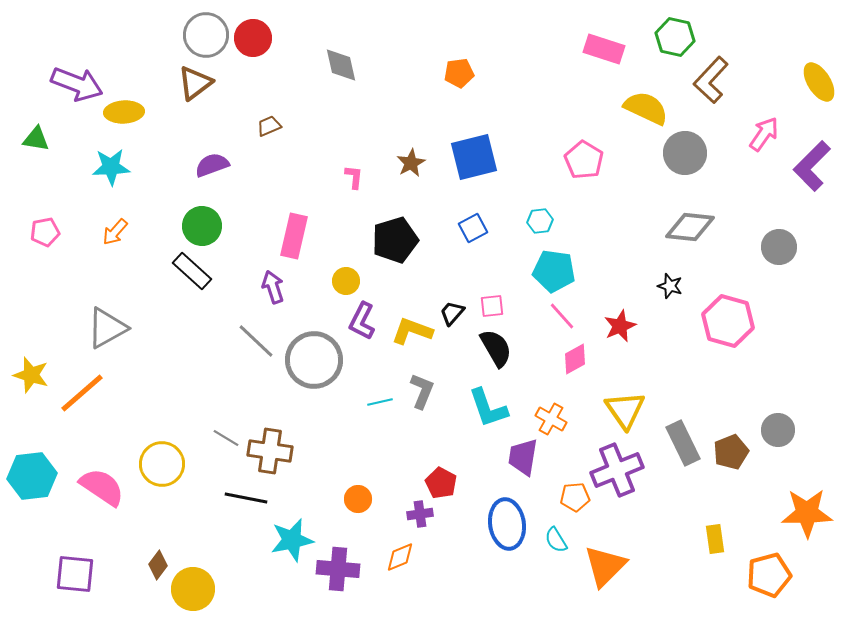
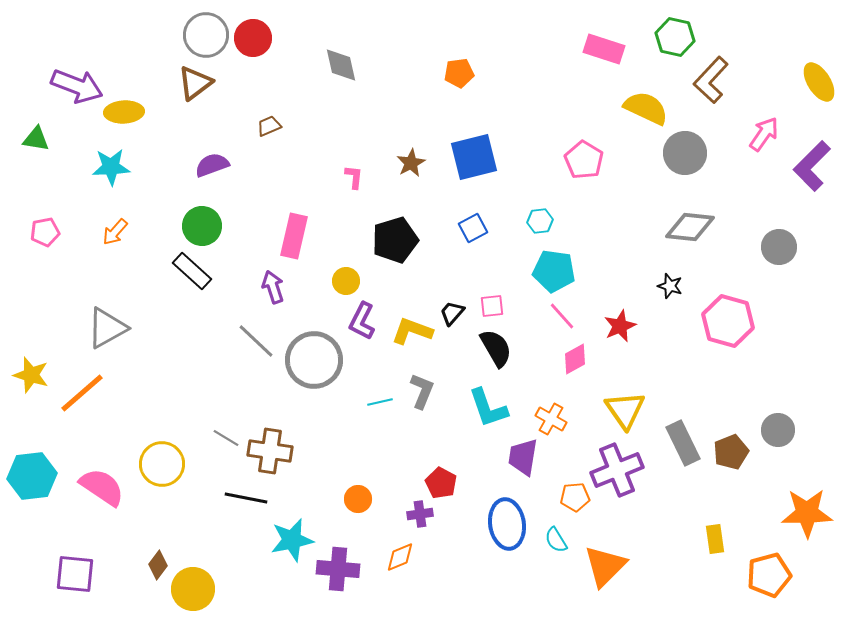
purple arrow at (77, 84): moved 2 px down
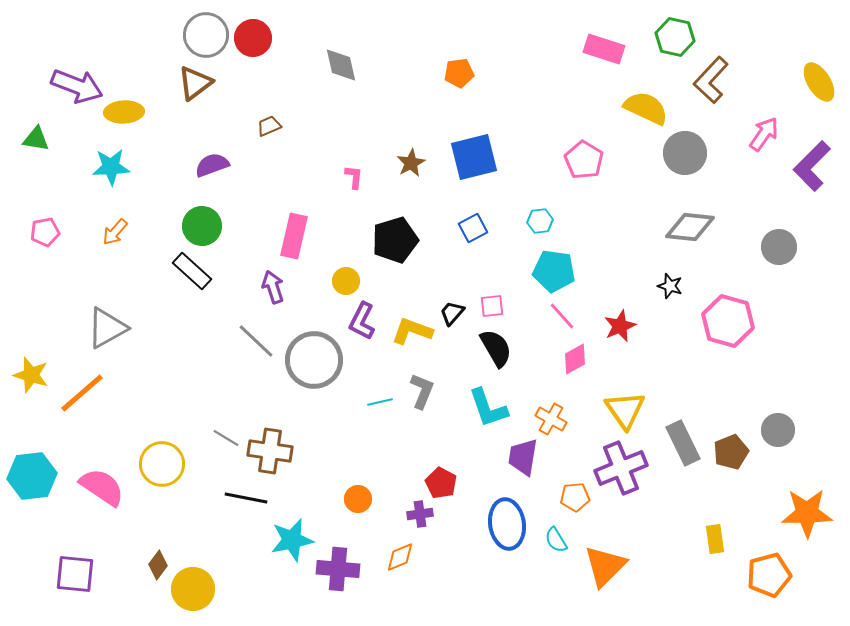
purple cross at (617, 470): moved 4 px right, 2 px up
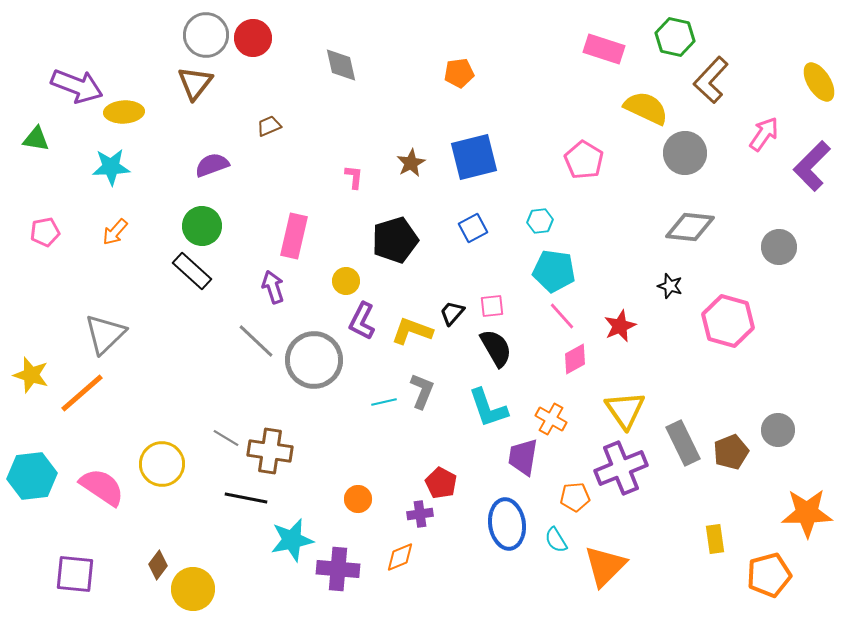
brown triangle at (195, 83): rotated 15 degrees counterclockwise
gray triangle at (107, 328): moved 2 px left, 6 px down; rotated 15 degrees counterclockwise
cyan line at (380, 402): moved 4 px right
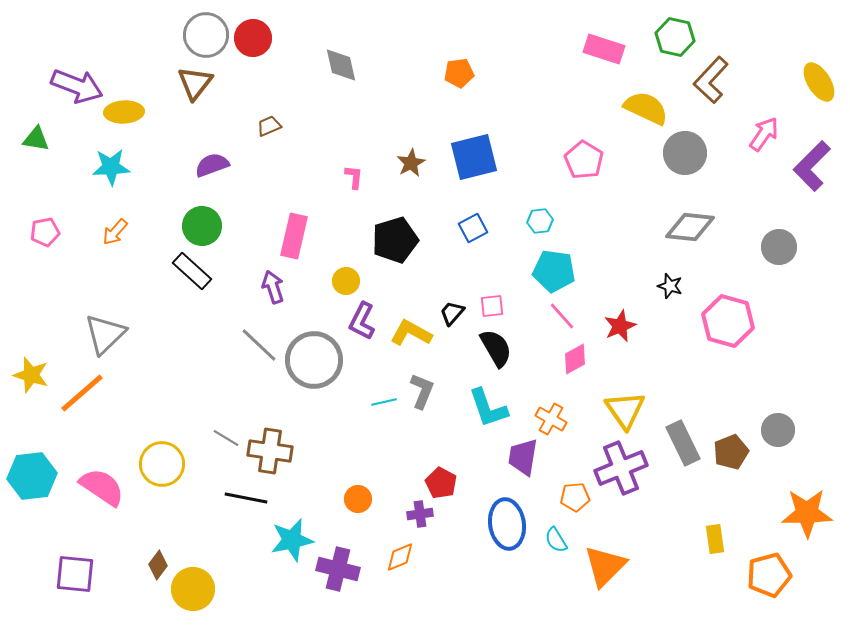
yellow L-shape at (412, 331): moved 1 px left, 2 px down; rotated 9 degrees clockwise
gray line at (256, 341): moved 3 px right, 4 px down
purple cross at (338, 569): rotated 9 degrees clockwise
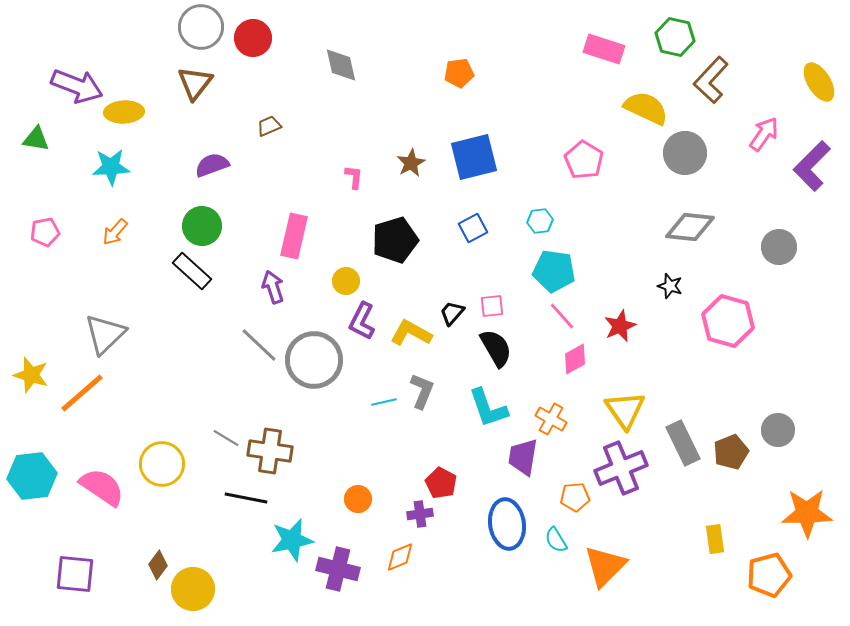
gray circle at (206, 35): moved 5 px left, 8 px up
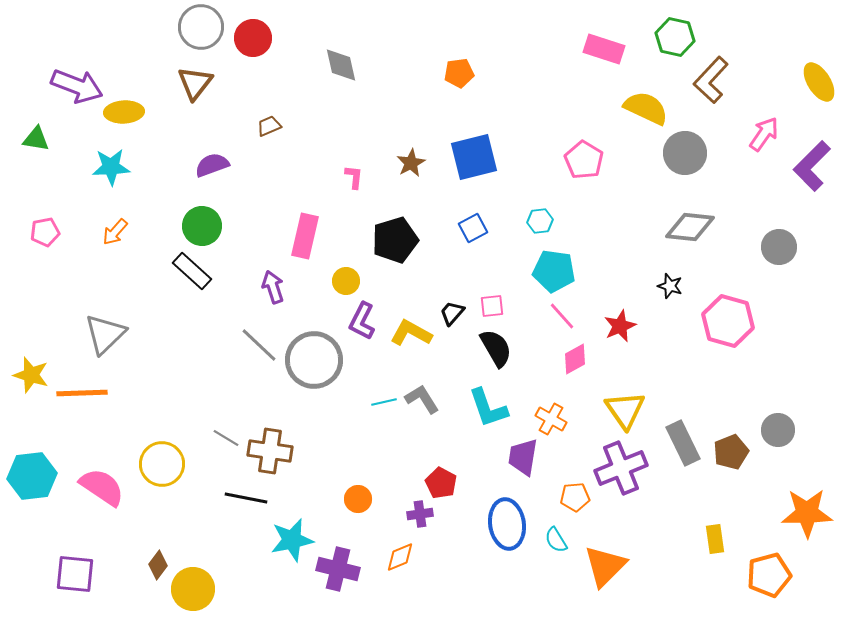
pink rectangle at (294, 236): moved 11 px right
gray L-shape at (422, 391): moved 8 px down; rotated 54 degrees counterclockwise
orange line at (82, 393): rotated 39 degrees clockwise
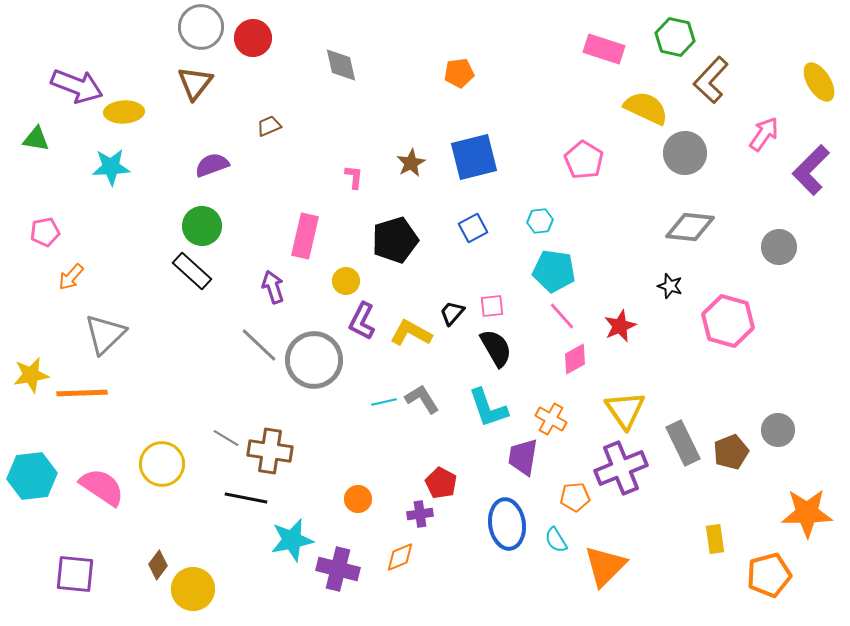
purple L-shape at (812, 166): moved 1 px left, 4 px down
orange arrow at (115, 232): moved 44 px left, 45 px down
yellow star at (31, 375): rotated 27 degrees counterclockwise
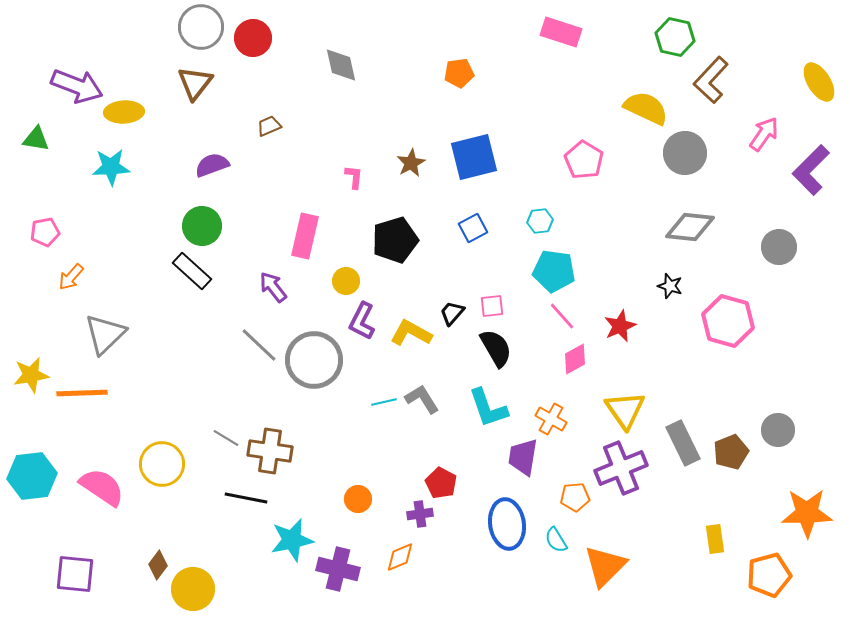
pink rectangle at (604, 49): moved 43 px left, 17 px up
purple arrow at (273, 287): rotated 20 degrees counterclockwise
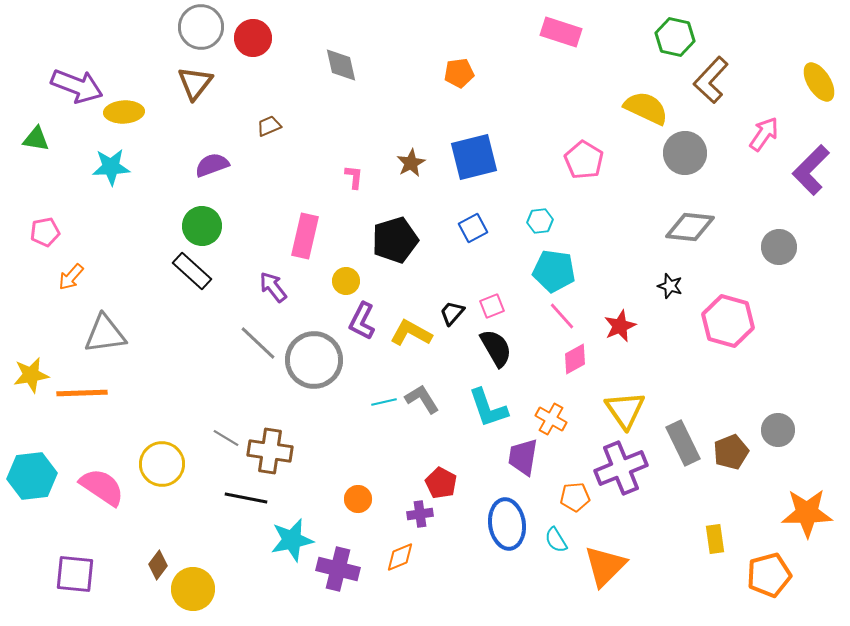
pink square at (492, 306): rotated 15 degrees counterclockwise
gray triangle at (105, 334): rotated 36 degrees clockwise
gray line at (259, 345): moved 1 px left, 2 px up
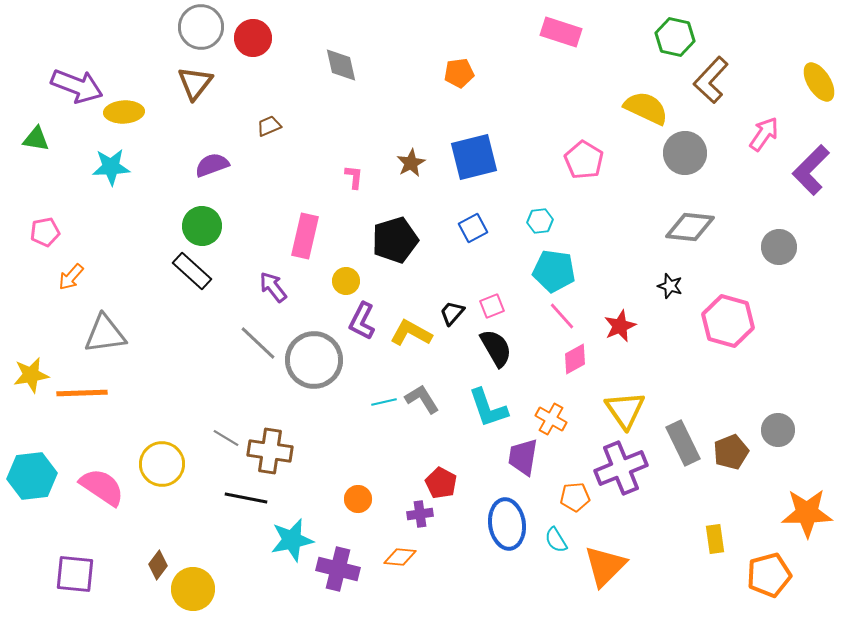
orange diamond at (400, 557): rotated 28 degrees clockwise
